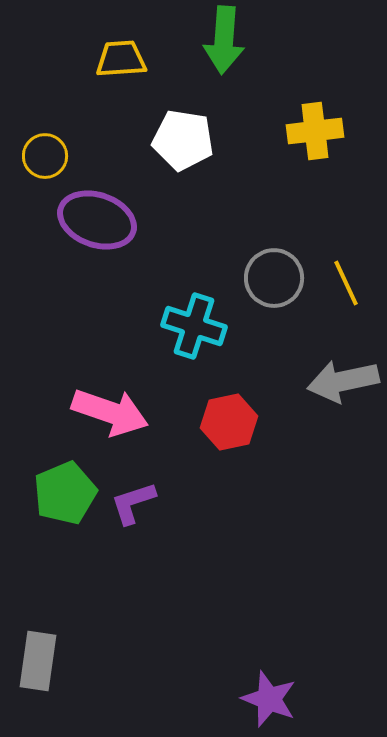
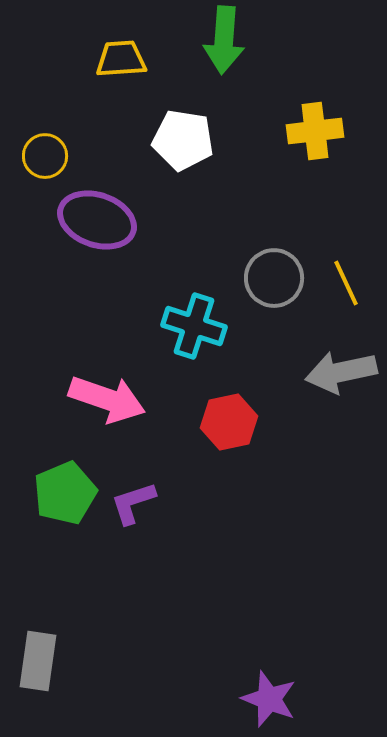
gray arrow: moved 2 px left, 9 px up
pink arrow: moved 3 px left, 13 px up
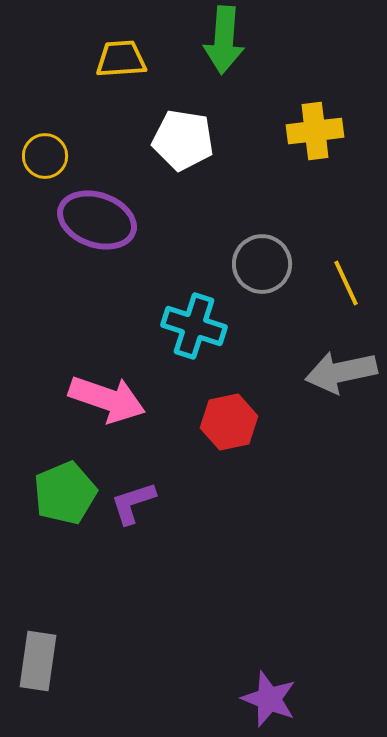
gray circle: moved 12 px left, 14 px up
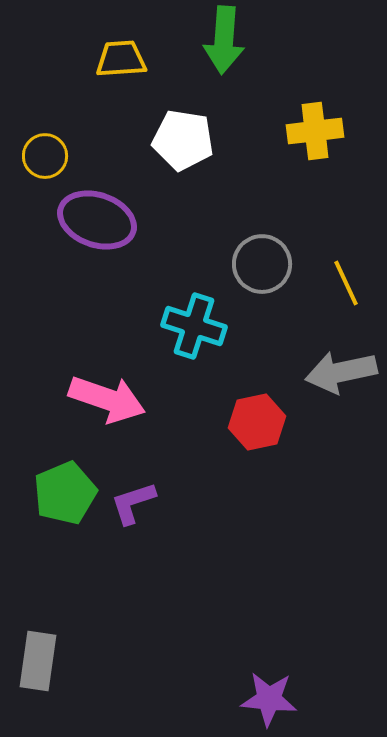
red hexagon: moved 28 px right
purple star: rotated 16 degrees counterclockwise
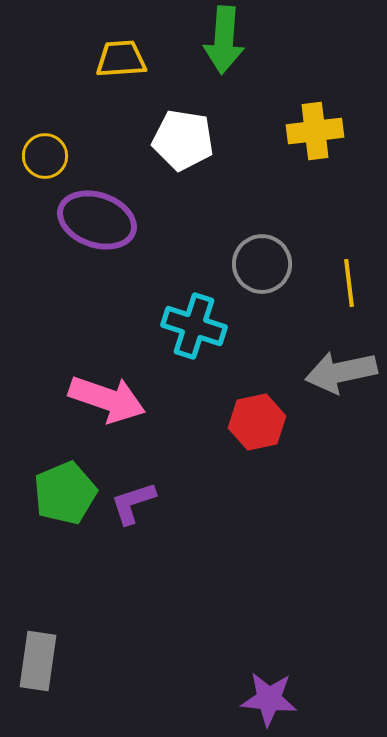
yellow line: moved 3 px right; rotated 18 degrees clockwise
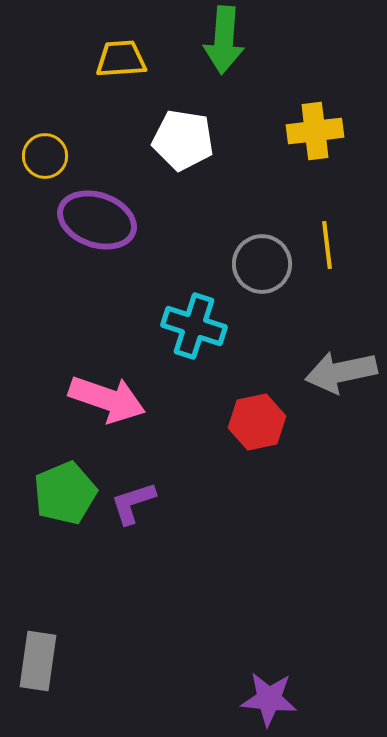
yellow line: moved 22 px left, 38 px up
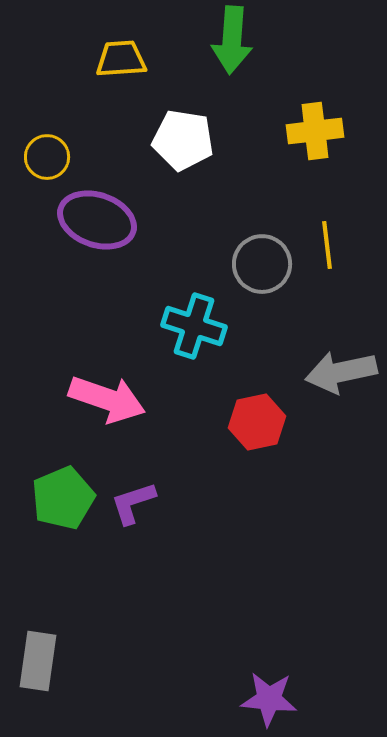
green arrow: moved 8 px right
yellow circle: moved 2 px right, 1 px down
green pentagon: moved 2 px left, 5 px down
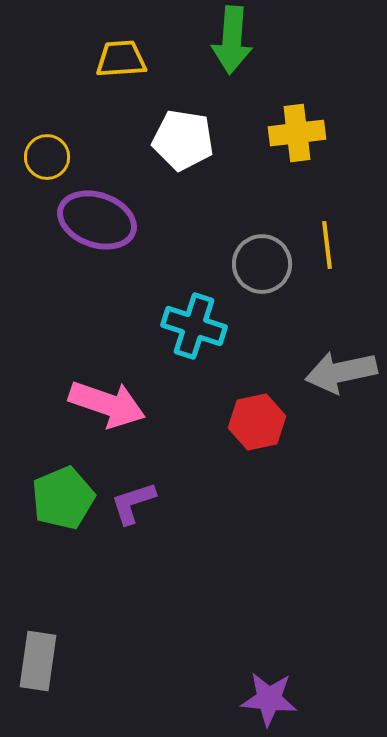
yellow cross: moved 18 px left, 2 px down
pink arrow: moved 5 px down
